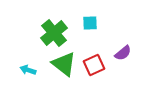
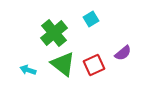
cyan square: moved 1 px right, 4 px up; rotated 28 degrees counterclockwise
green triangle: moved 1 px left
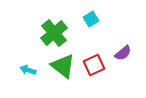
green triangle: moved 2 px down
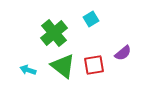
red square: rotated 15 degrees clockwise
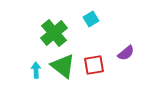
purple semicircle: moved 3 px right
cyan arrow: moved 8 px right; rotated 70 degrees clockwise
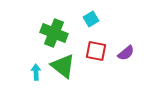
green cross: rotated 28 degrees counterclockwise
red square: moved 2 px right, 14 px up; rotated 20 degrees clockwise
cyan arrow: moved 2 px down
